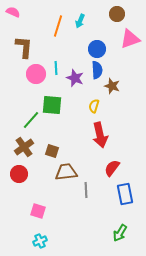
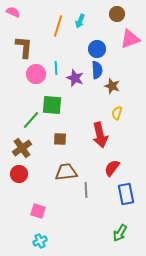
yellow semicircle: moved 23 px right, 7 px down
brown cross: moved 2 px left, 1 px down
brown square: moved 8 px right, 12 px up; rotated 16 degrees counterclockwise
blue rectangle: moved 1 px right
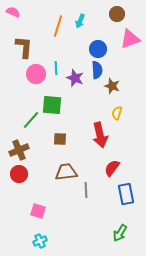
blue circle: moved 1 px right
brown cross: moved 3 px left, 2 px down; rotated 12 degrees clockwise
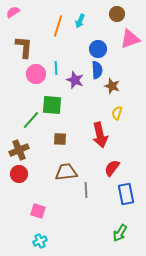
pink semicircle: rotated 56 degrees counterclockwise
purple star: moved 2 px down
